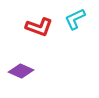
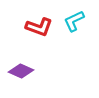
cyan L-shape: moved 1 px left, 2 px down
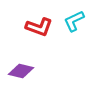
purple diamond: rotated 10 degrees counterclockwise
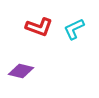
cyan L-shape: moved 8 px down
